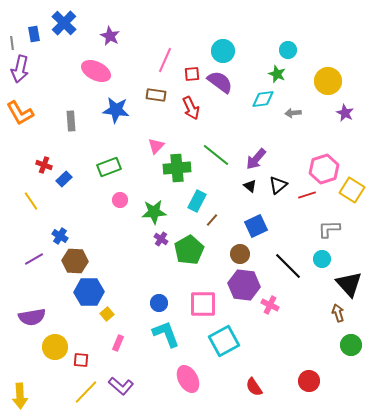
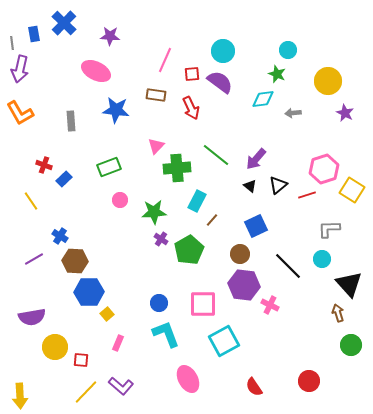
purple star at (110, 36): rotated 24 degrees counterclockwise
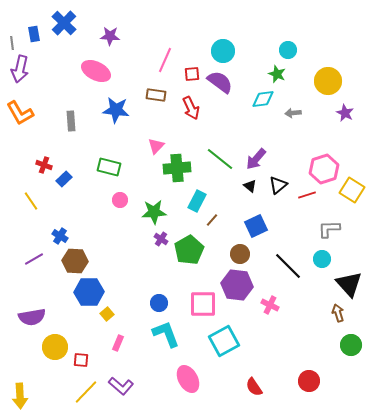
green line at (216, 155): moved 4 px right, 4 px down
green rectangle at (109, 167): rotated 35 degrees clockwise
purple hexagon at (244, 285): moved 7 px left
